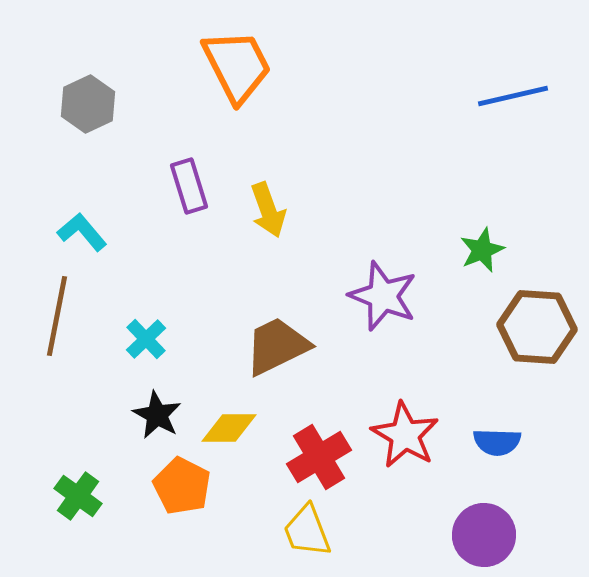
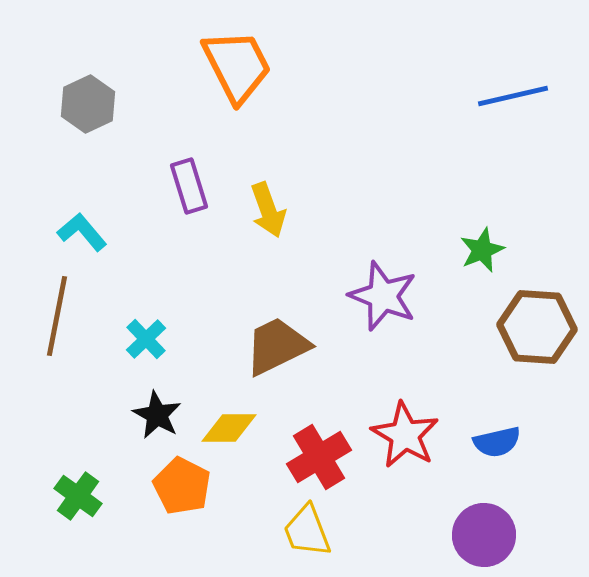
blue semicircle: rotated 15 degrees counterclockwise
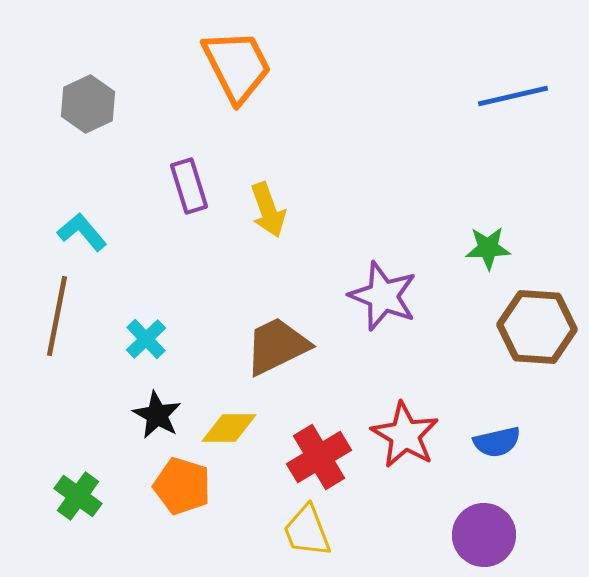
green star: moved 6 px right, 2 px up; rotated 21 degrees clockwise
orange pentagon: rotated 10 degrees counterclockwise
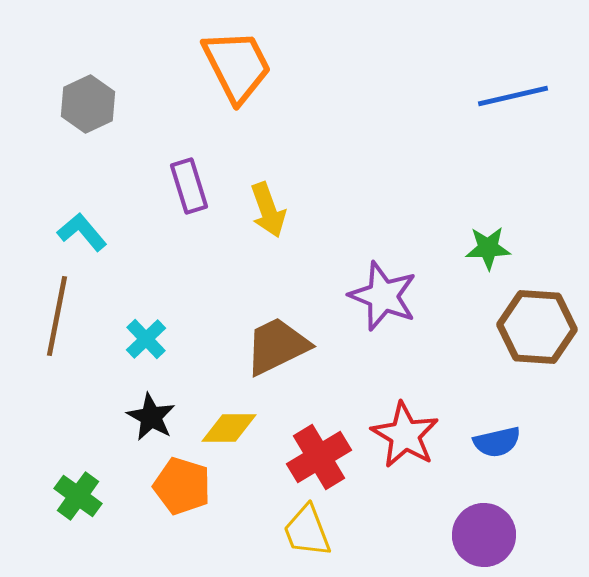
black star: moved 6 px left, 2 px down
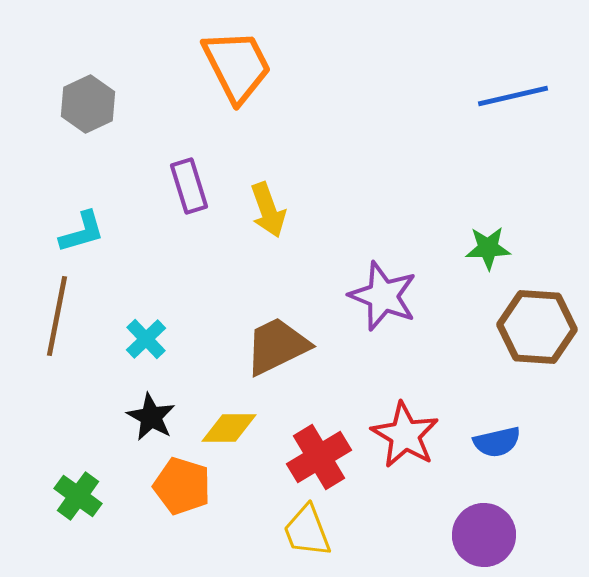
cyan L-shape: rotated 114 degrees clockwise
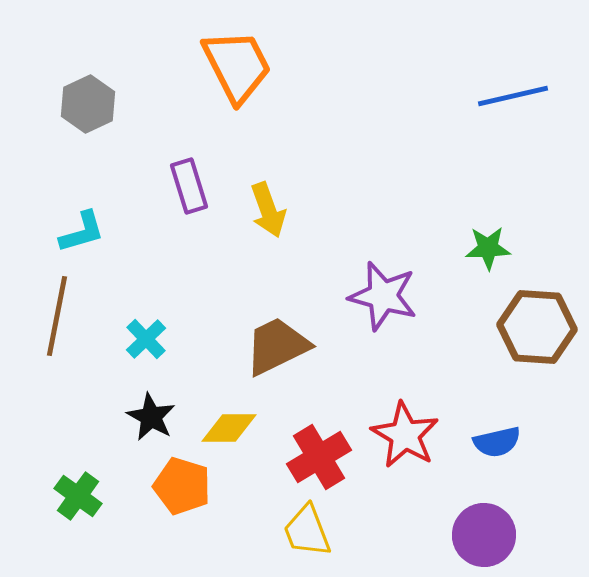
purple star: rotated 6 degrees counterclockwise
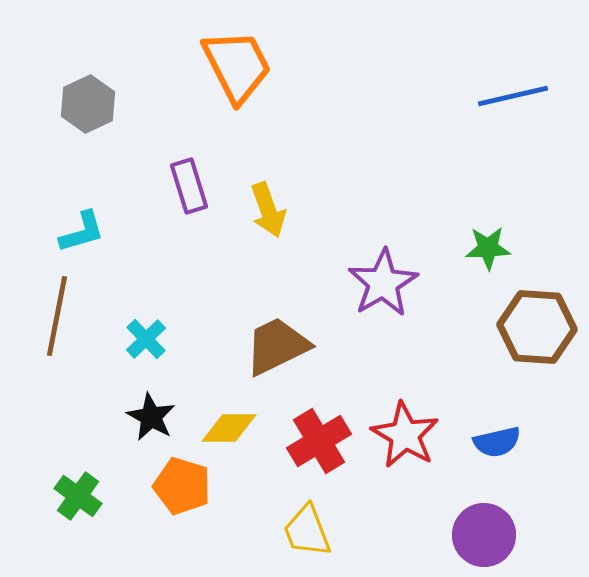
purple star: moved 13 px up; rotated 26 degrees clockwise
red cross: moved 16 px up
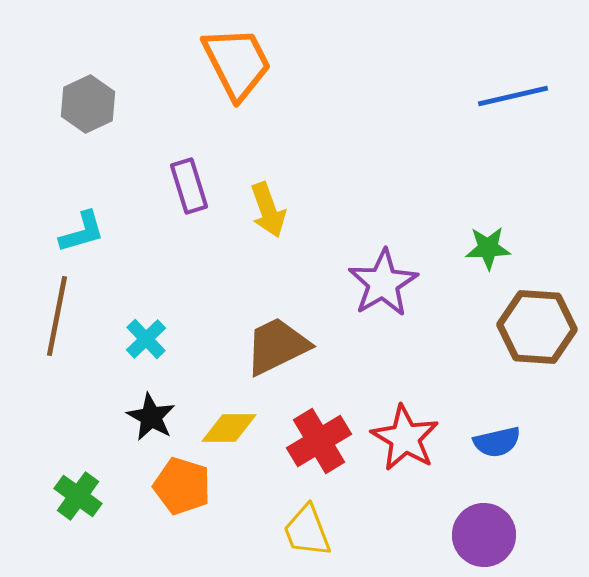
orange trapezoid: moved 3 px up
red star: moved 3 px down
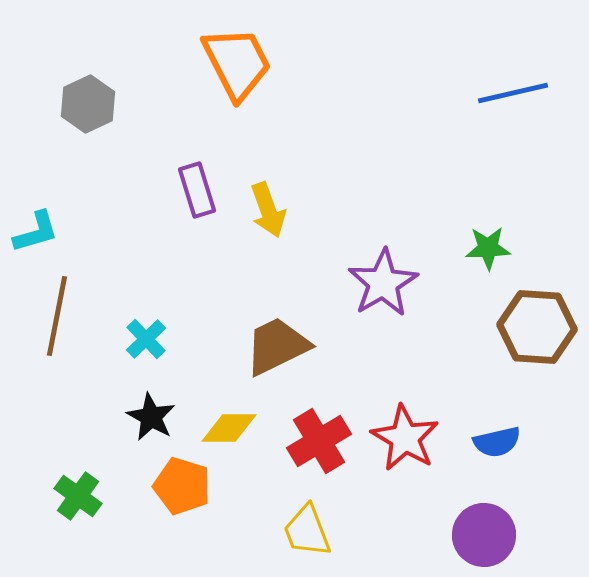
blue line: moved 3 px up
purple rectangle: moved 8 px right, 4 px down
cyan L-shape: moved 46 px left
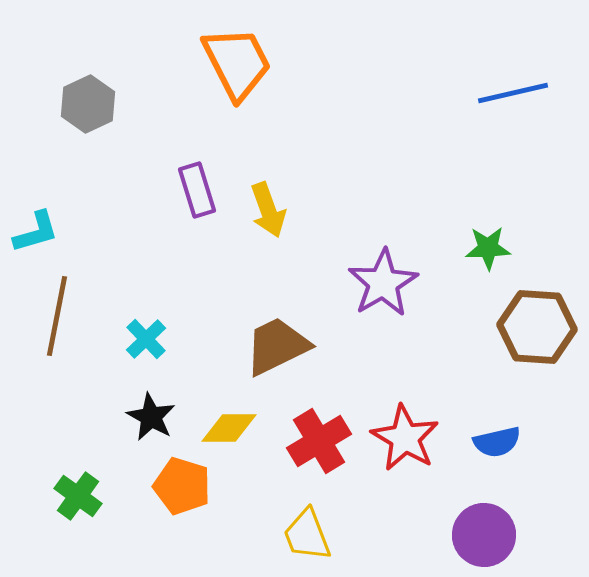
yellow trapezoid: moved 4 px down
